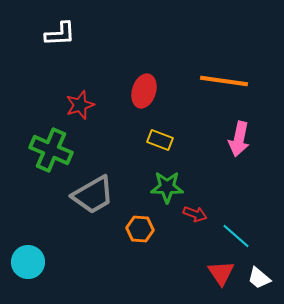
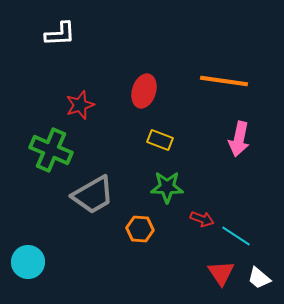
red arrow: moved 7 px right, 5 px down
cyan line: rotated 8 degrees counterclockwise
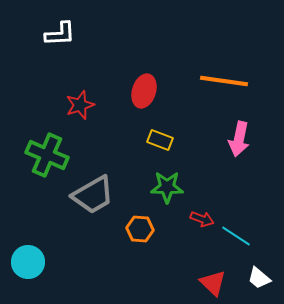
green cross: moved 4 px left, 5 px down
red triangle: moved 8 px left, 10 px down; rotated 12 degrees counterclockwise
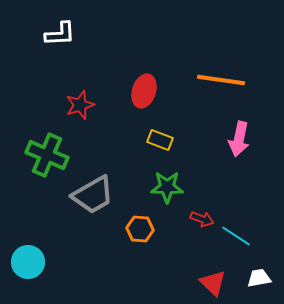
orange line: moved 3 px left, 1 px up
white trapezoid: rotated 130 degrees clockwise
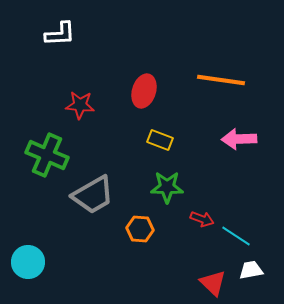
red star: rotated 24 degrees clockwise
pink arrow: rotated 76 degrees clockwise
white trapezoid: moved 8 px left, 8 px up
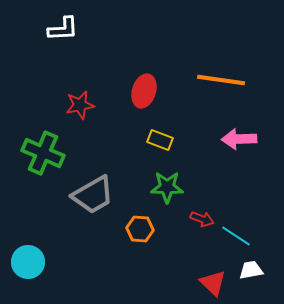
white L-shape: moved 3 px right, 5 px up
red star: rotated 16 degrees counterclockwise
green cross: moved 4 px left, 2 px up
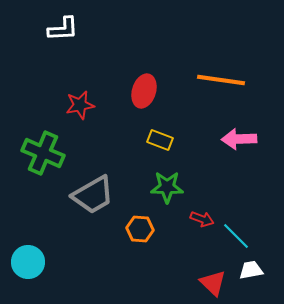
cyan line: rotated 12 degrees clockwise
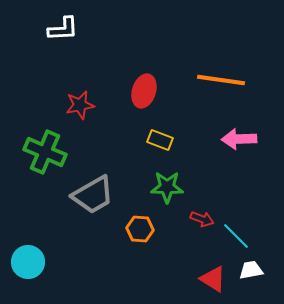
green cross: moved 2 px right, 1 px up
red triangle: moved 4 px up; rotated 12 degrees counterclockwise
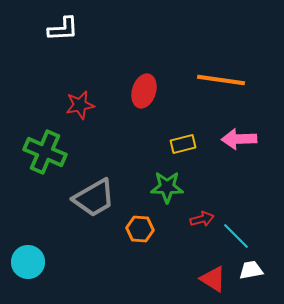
yellow rectangle: moved 23 px right, 4 px down; rotated 35 degrees counterclockwise
gray trapezoid: moved 1 px right, 3 px down
red arrow: rotated 35 degrees counterclockwise
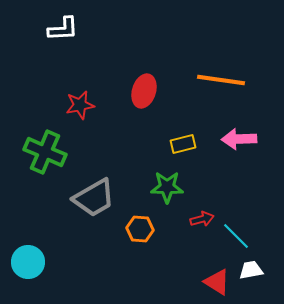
red triangle: moved 4 px right, 3 px down
